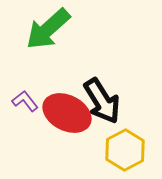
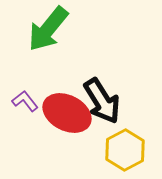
green arrow: rotated 9 degrees counterclockwise
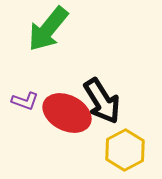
purple L-shape: rotated 148 degrees clockwise
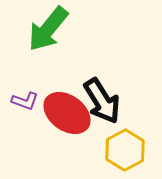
red ellipse: rotated 9 degrees clockwise
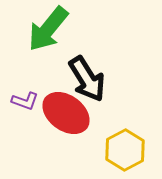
black arrow: moved 15 px left, 22 px up
red ellipse: moved 1 px left
